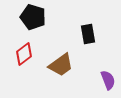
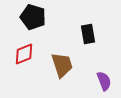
red diamond: rotated 15 degrees clockwise
brown trapezoid: moved 1 px right; rotated 72 degrees counterclockwise
purple semicircle: moved 4 px left, 1 px down
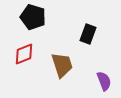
black rectangle: rotated 30 degrees clockwise
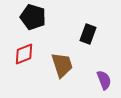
purple semicircle: moved 1 px up
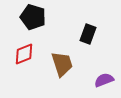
brown trapezoid: moved 1 px up
purple semicircle: rotated 90 degrees counterclockwise
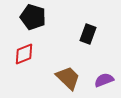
brown trapezoid: moved 6 px right, 14 px down; rotated 28 degrees counterclockwise
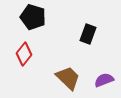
red diamond: rotated 30 degrees counterclockwise
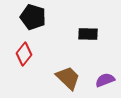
black rectangle: rotated 72 degrees clockwise
purple semicircle: moved 1 px right
